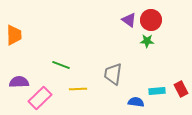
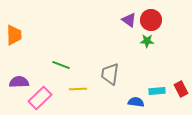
gray trapezoid: moved 3 px left
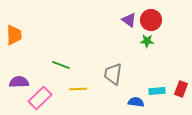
gray trapezoid: moved 3 px right
red rectangle: rotated 49 degrees clockwise
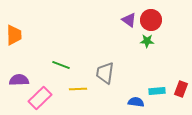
gray trapezoid: moved 8 px left, 1 px up
purple semicircle: moved 2 px up
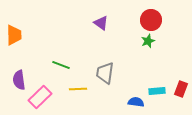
purple triangle: moved 28 px left, 3 px down
green star: moved 1 px right; rotated 24 degrees counterclockwise
purple semicircle: rotated 96 degrees counterclockwise
pink rectangle: moved 1 px up
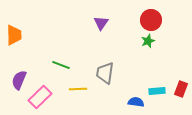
purple triangle: rotated 28 degrees clockwise
purple semicircle: rotated 30 degrees clockwise
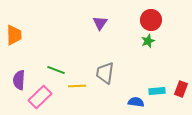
purple triangle: moved 1 px left
green line: moved 5 px left, 5 px down
purple semicircle: rotated 18 degrees counterclockwise
yellow line: moved 1 px left, 3 px up
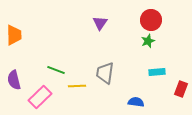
purple semicircle: moved 5 px left; rotated 18 degrees counterclockwise
cyan rectangle: moved 19 px up
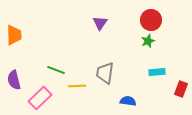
pink rectangle: moved 1 px down
blue semicircle: moved 8 px left, 1 px up
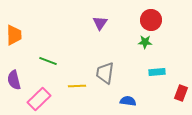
green star: moved 3 px left, 1 px down; rotated 24 degrees clockwise
green line: moved 8 px left, 9 px up
red rectangle: moved 4 px down
pink rectangle: moved 1 px left, 1 px down
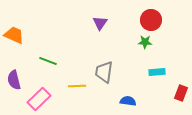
orange trapezoid: rotated 65 degrees counterclockwise
gray trapezoid: moved 1 px left, 1 px up
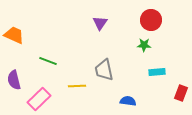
green star: moved 1 px left, 3 px down
gray trapezoid: moved 2 px up; rotated 20 degrees counterclockwise
